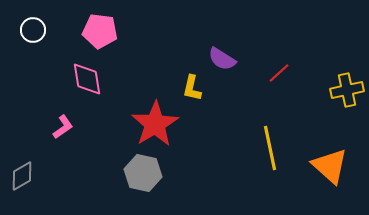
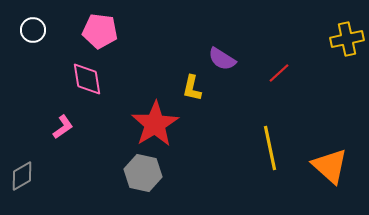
yellow cross: moved 51 px up
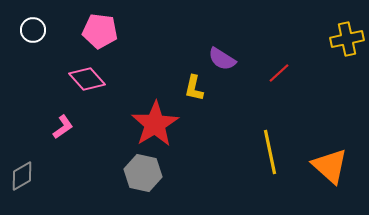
pink diamond: rotated 33 degrees counterclockwise
yellow L-shape: moved 2 px right
yellow line: moved 4 px down
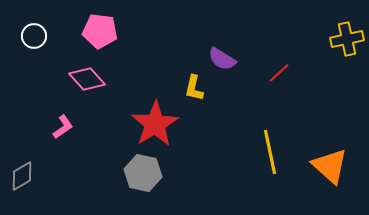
white circle: moved 1 px right, 6 px down
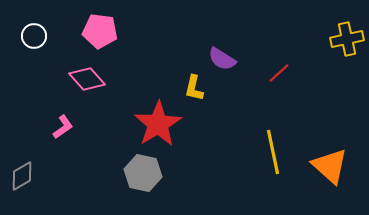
red star: moved 3 px right
yellow line: moved 3 px right
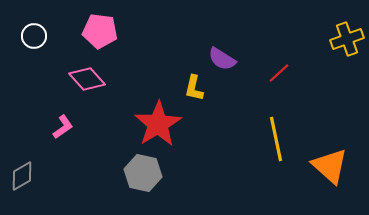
yellow cross: rotated 8 degrees counterclockwise
yellow line: moved 3 px right, 13 px up
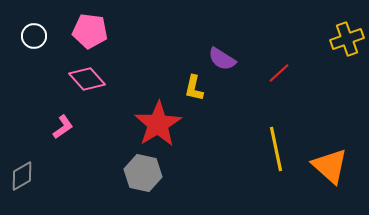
pink pentagon: moved 10 px left
yellow line: moved 10 px down
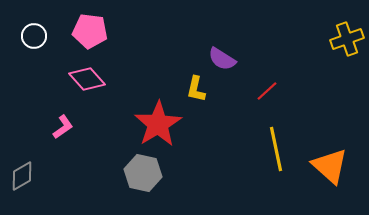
red line: moved 12 px left, 18 px down
yellow L-shape: moved 2 px right, 1 px down
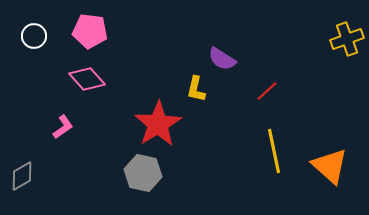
yellow line: moved 2 px left, 2 px down
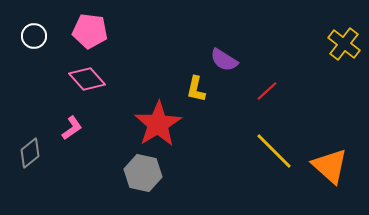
yellow cross: moved 3 px left, 5 px down; rotated 32 degrees counterclockwise
purple semicircle: moved 2 px right, 1 px down
pink L-shape: moved 9 px right, 1 px down
yellow line: rotated 33 degrees counterclockwise
gray diamond: moved 8 px right, 23 px up; rotated 8 degrees counterclockwise
